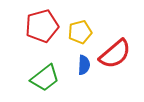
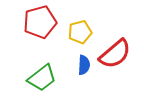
red pentagon: moved 2 px left, 4 px up
green trapezoid: moved 3 px left
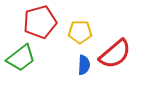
yellow pentagon: rotated 15 degrees clockwise
green trapezoid: moved 21 px left, 20 px up
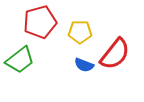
red semicircle: rotated 12 degrees counterclockwise
green trapezoid: moved 1 px left, 2 px down
blue semicircle: rotated 108 degrees clockwise
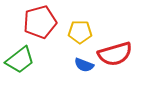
red semicircle: rotated 36 degrees clockwise
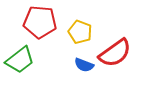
red pentagon: rotated 20 degrees clockwise
yellow pentagon: rotated 20 degrees clockwise
red semicircle: moved 1 px up; rotated 20 degrees counterclockwise
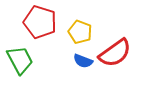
red pentagon: rotated 12 degrees clockwise
green trapezoid: rotated 80 degrees counterclockwise
blue semicircle: moved 1 px left, 4 px up
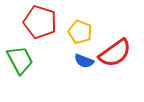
blue semicircle: moved 1 px right
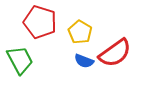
yellow pentagon: rotated 10 degrees clockwise
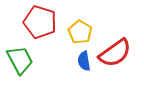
blue semicircle: rotated 60 degrees clockwise
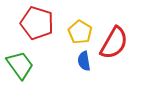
red pentagon: moved 3 px left, 1 px down
red semicircle: moved 1 px left, 10 px up; rotated 24 degrees counterclockwise
green trapezoid: moved 5 px down; rotated 8 degrees counterclockwise
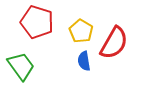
red pentagon: moved 1 px up
yellow pentagon: moved 1 px right, 1 px up
green trapezoid: moved 1 px right, 1 px down
